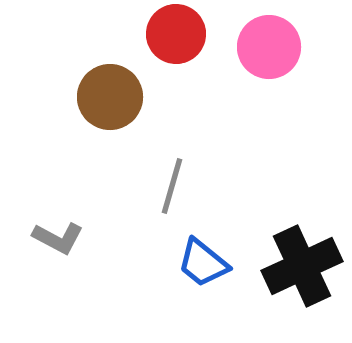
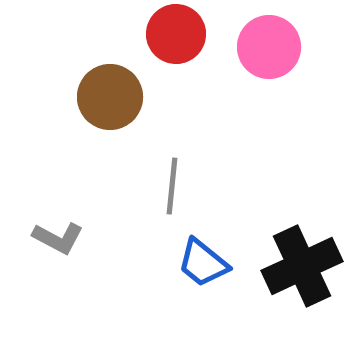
gray line: rotated 10 degrees counterclockwise
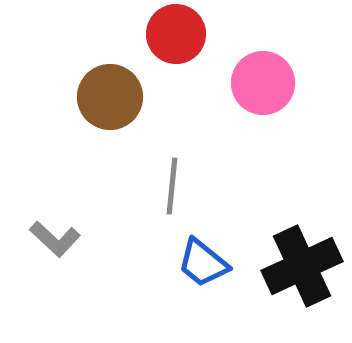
pink circle: moved 6 px left, 36 px down
gray L-shape: moved 3 px left, 1 px down; rotated 15 degrees clockwise
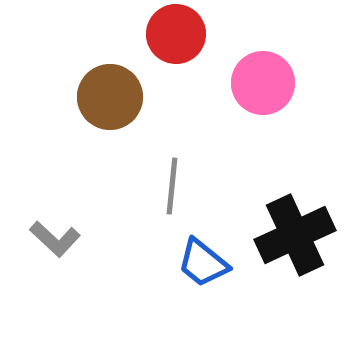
black cross: moved 7 px left, 31 px up
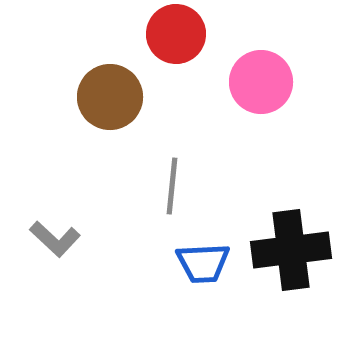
pink circle: moved 2 px left, 1 px up
black cross: moved 4 px left, 15 px down; rotated 18 degrees clockwise
blue trapezoid: rotated 42 degrees counterclockwise
